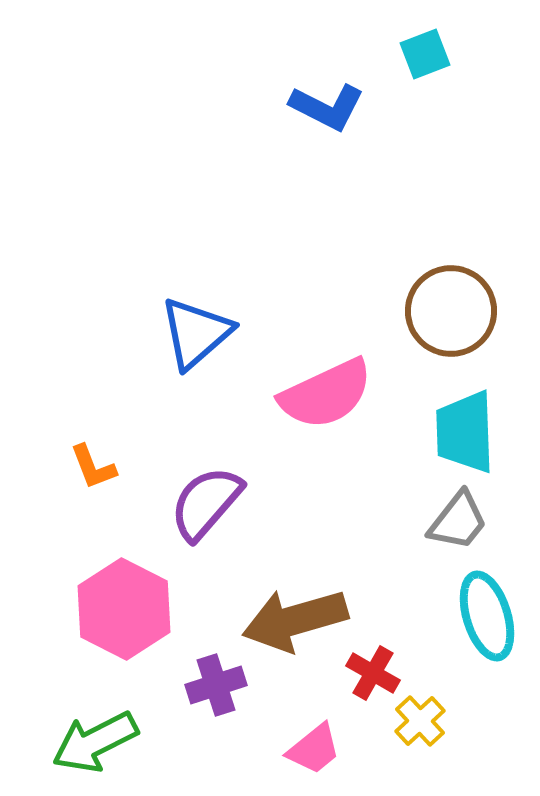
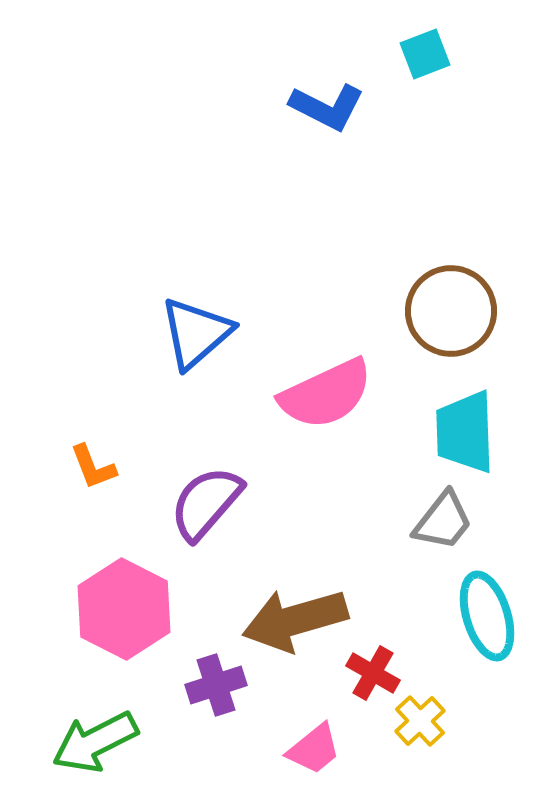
gray trapezoid: moved 15 px left
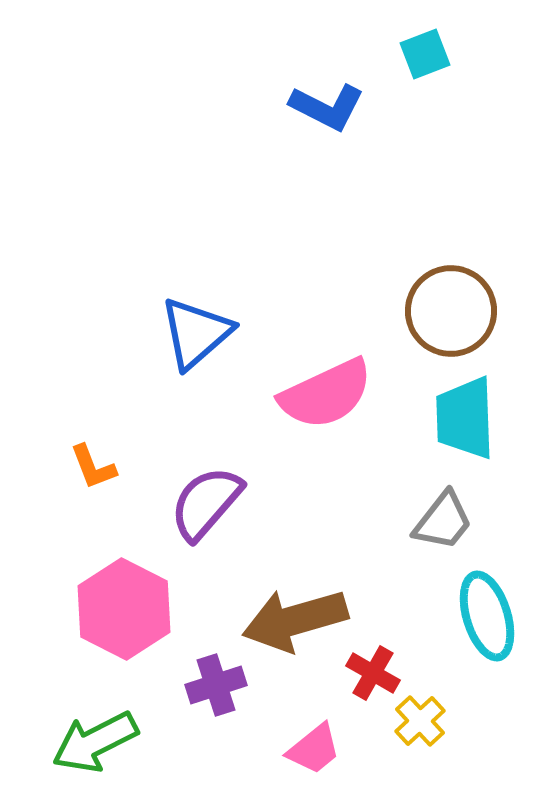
cyan trapezoid: moved 14 px up
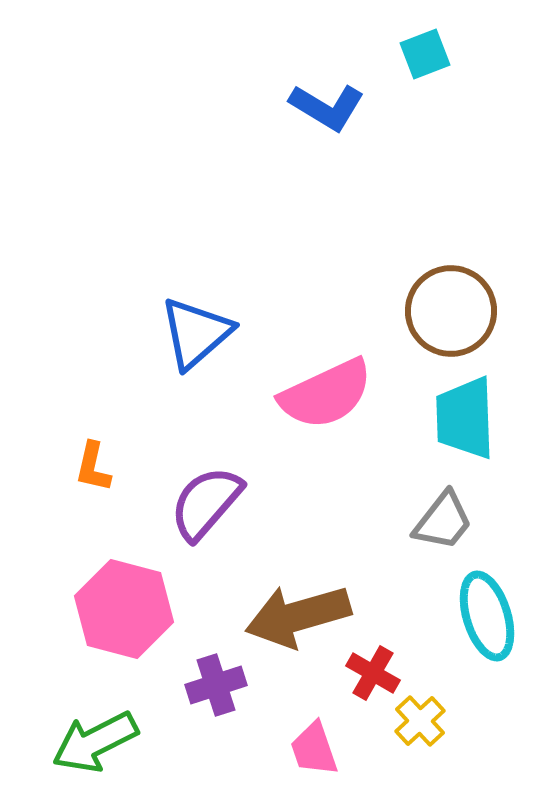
blue L-shape: rotated 4 degrees clockwise
orange L-shape: rotated 34 degrees clockwise
pink hexagon: rotated 12 degrees counterclockwise
brown arrow: moved 3 px right, 4 px up
pink trapezoid: rotated 110 degrees clockwise
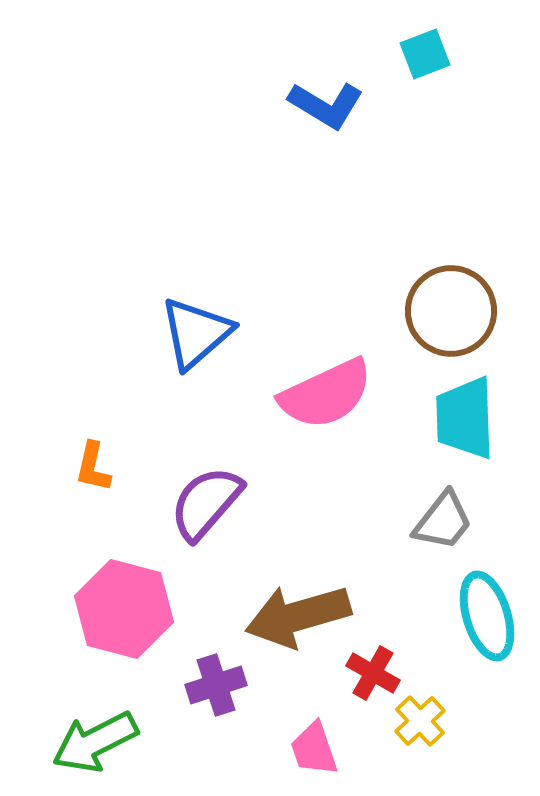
blue L-shape: moved 1 px left, 2 px up
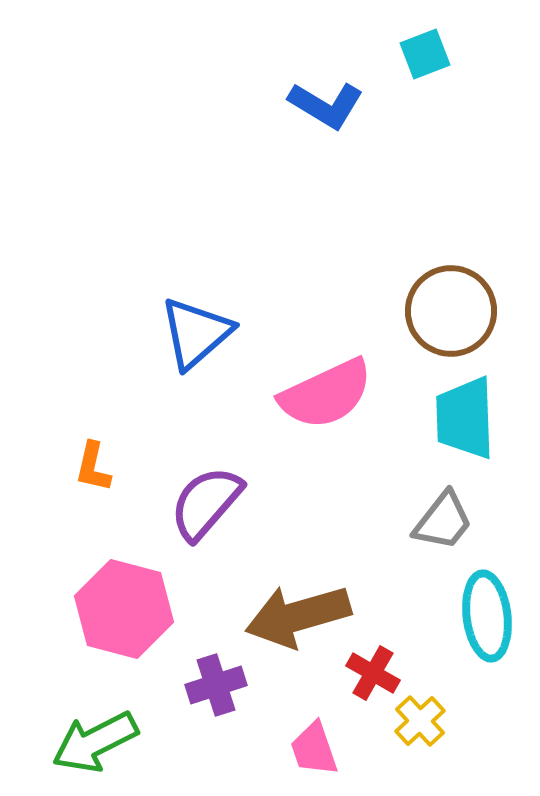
cyan ellipse: rotated 10 degrees clockwise
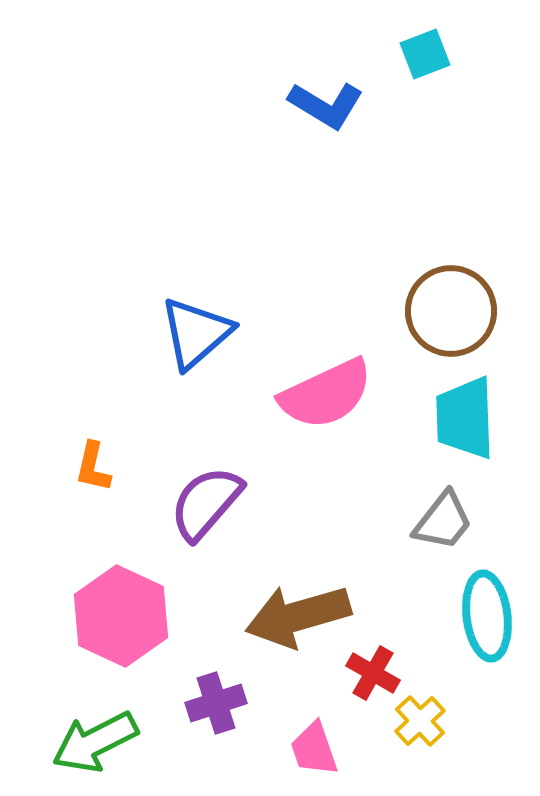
pink hexagon: moved 3 px left, 7 px down; rotated 10 degrees clockwise
purple cross: moved 18 px down
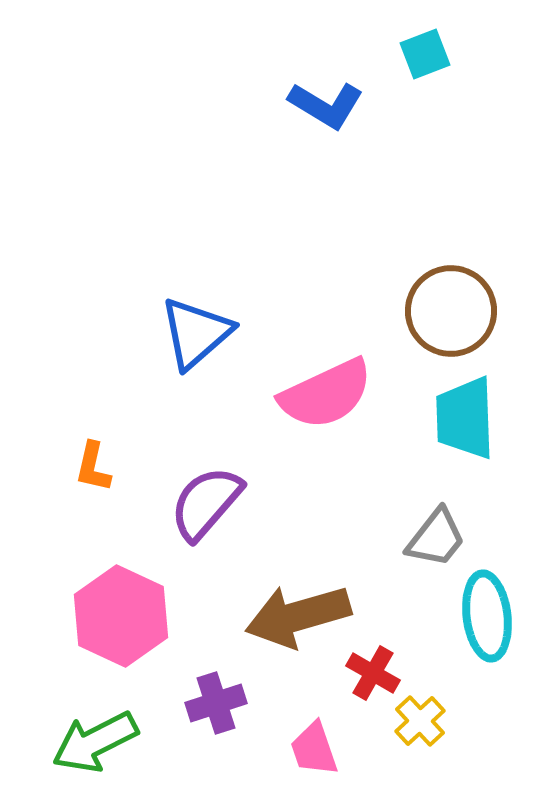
gray trapezoid: moved 7 px left, 17 px down
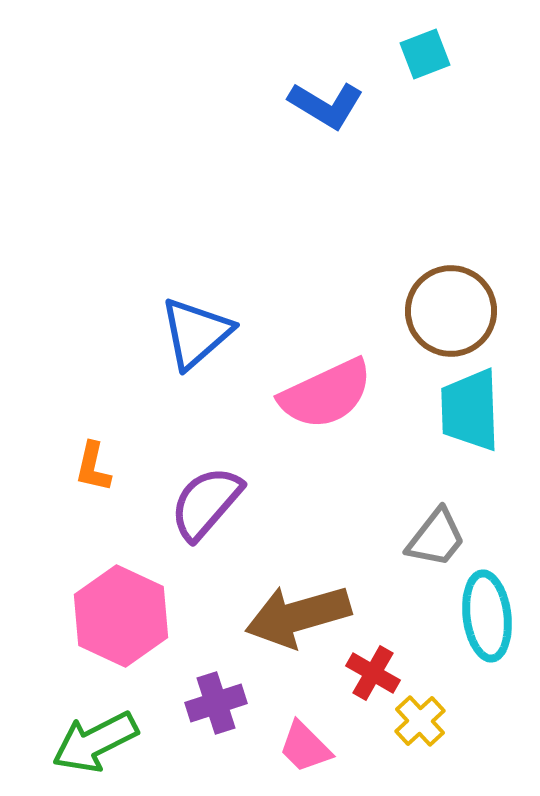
cyan trapezoid: moved 5 px right, 8 px up
pink trapezoid: moved 9 px left, 2 px up; rotated 26 degrees counterclockwise
